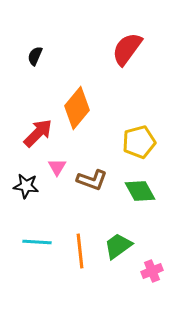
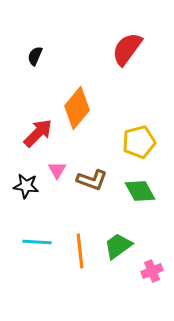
pink triangle: moved 3 px down
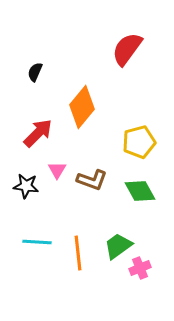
black semicircle: moved 16 px down
orange diamond: moved 5 px right, 1 px up
orange line: moved 2 px left, 2 px down
pink cross: moved 12 px left, 3 px up
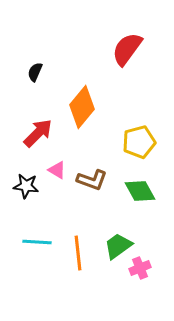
pink triangle: rotated 30 degrees counterclockwise
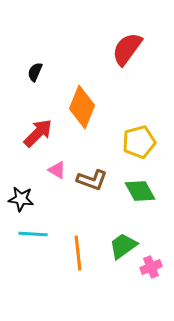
orange diamond: rotated 18 degrees counterclockwise
black star: moved 5 px left, 13 px down
cyan line: moved 4 px left, 8 px up
green trapezoid: moved 5 px right
pink cross: moved 11 px right, 1 px up
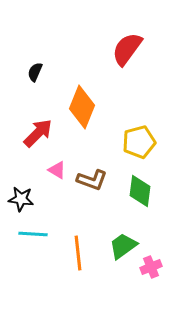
green diamond: rotated 36 degrees clockwise
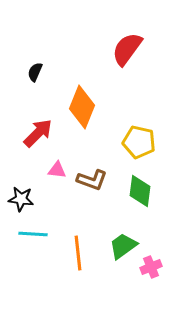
yellow pentagon: rotated 28 degrees clockwise
pink triangle: rotated 24 degrees counterclockwise
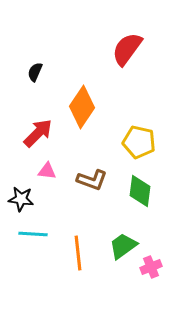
orange diamond: rotated 12 degrees clockwise
pink triangle: moved 10 px left, 1 px down
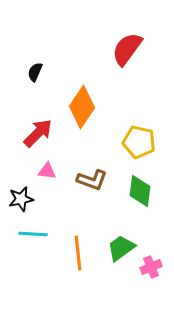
black star: rotated 20 degrees counterclockwise
green trapezoid: moved 2 px left, 2 px down
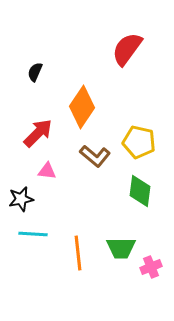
brown L-shape: moved 3 px right, 24 px up; rotated 20 degrees clockwise
green trapezoid: rotated 144 degrees counterclockwise
